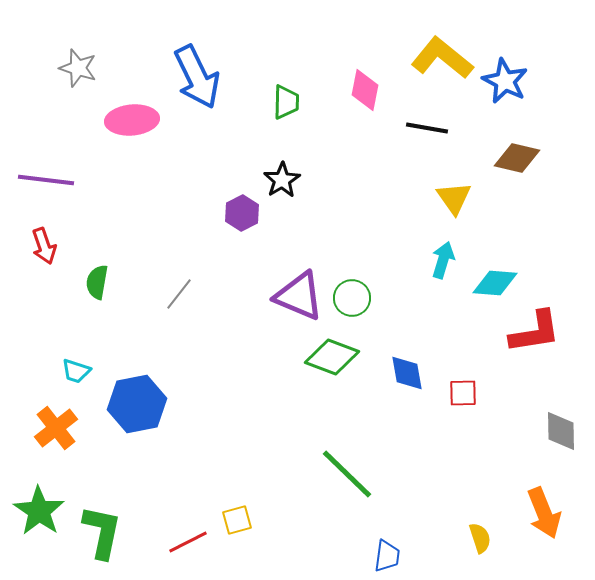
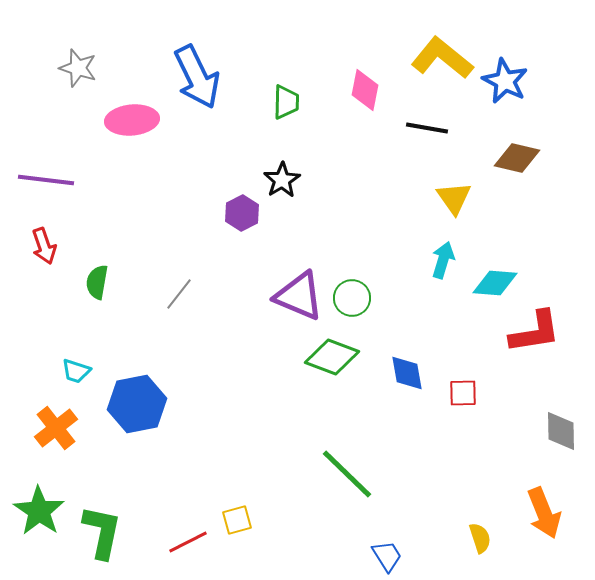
blue trapezoid: rotated 40 degrees counterclockwise
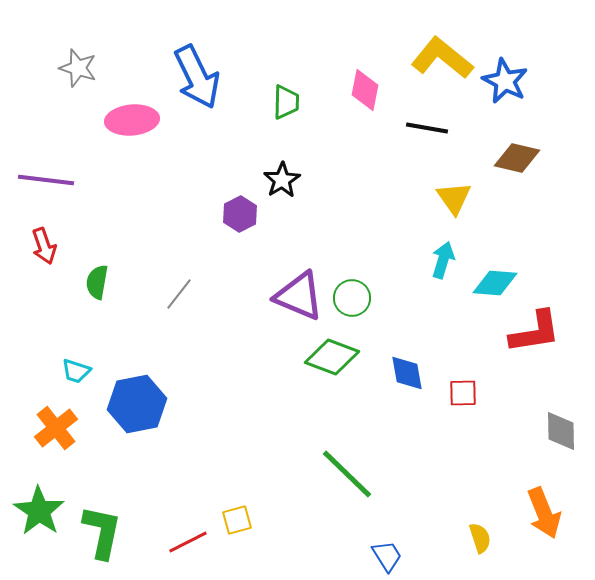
purple hexagon: moved 2 px left, 1 px down
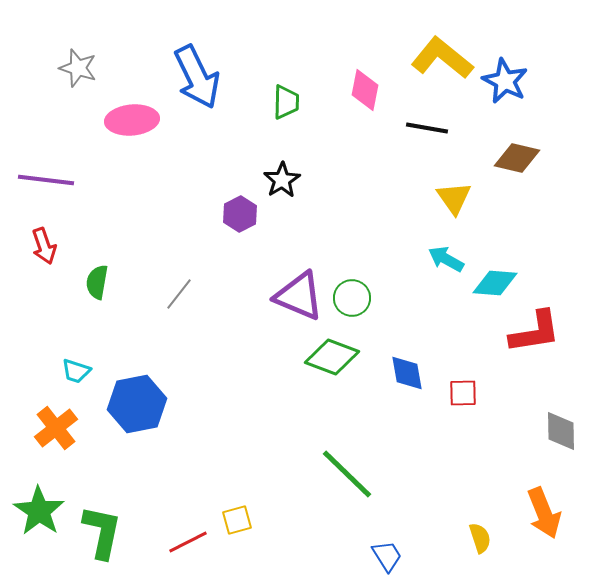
cyan arrow: moved 3 px right, 1 px up; rotated 78 degrees counterclockwise
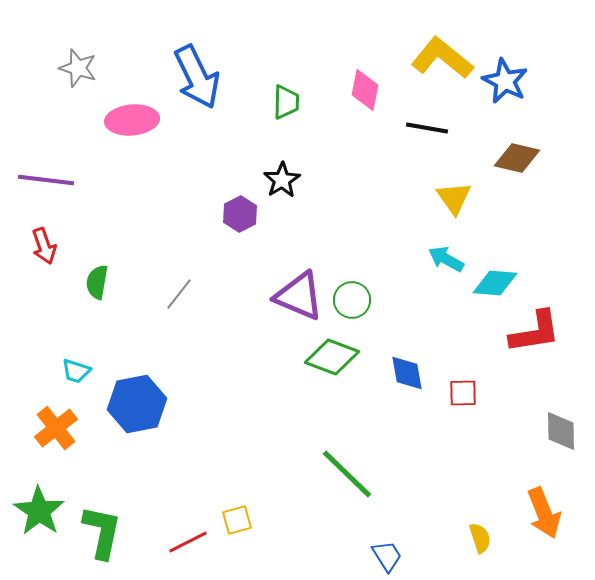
green circle: moved 2 px down
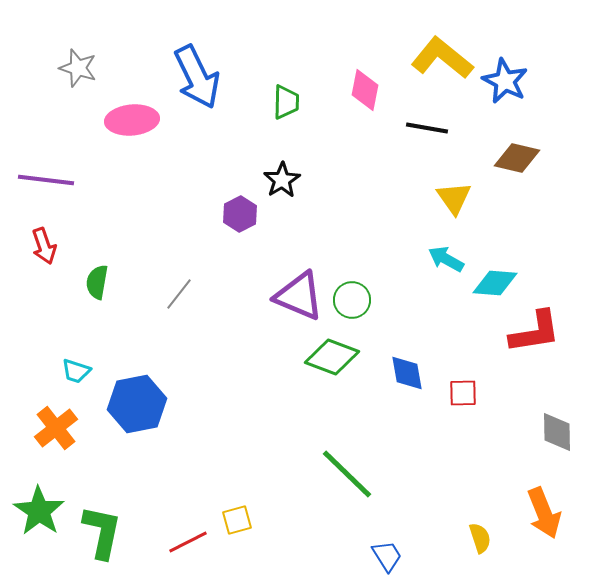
gray diamond: moved 4 px left, 1 px down
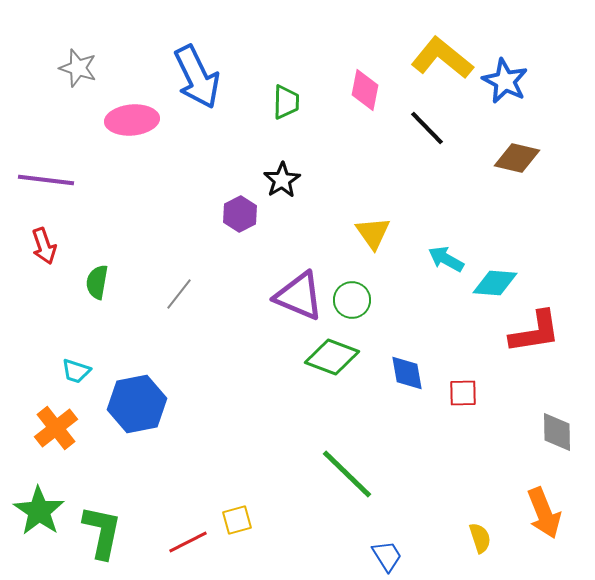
black line: rotated 36 degrees clockwise
yellow triangle: moved 81 px left, 35 px down
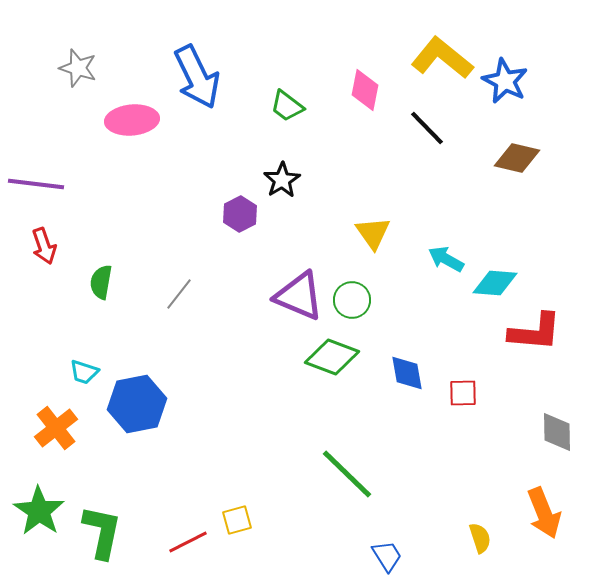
green trapezoid: moved 1 px right, 4 px down; rotated 126 degrees clockwise
purple line: moved 10 px left, 4 px down
green semicircle: moved 4 px right
red L-shape: rotated 14 degrees clockwise
cyan trapezoid: moved 8 px right, 1 px down
